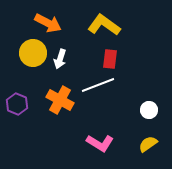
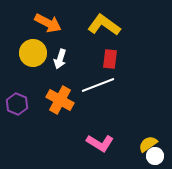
white circle: moved 6 px right, 46 px down
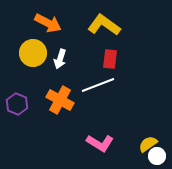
white circle: moved 2 px right
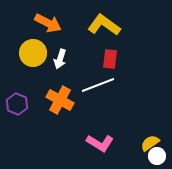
yellow semicircle: moved 2 px right, 1 px up
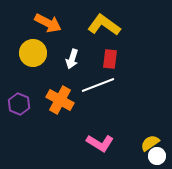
white arrow: moved 12 px right
purple hexagon: moved 2 px right
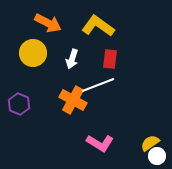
yellow L-shape: moved 6 px left, 1 px down
orange cross: moved 13 px right
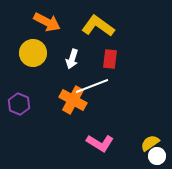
orange arrow: moved 1 px left, 1 px up
white line: moved 6 px left, 1 px down
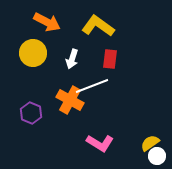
orange cross: moved 3 px left
purple hexagon: moved 12 px right, 9 px down
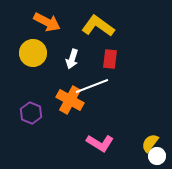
yellow semicircle: rotated 18 degrees counterclockwise
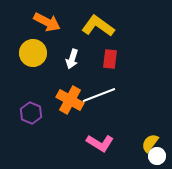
white line: moved 7 px right, 9 px down
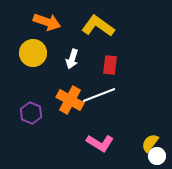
orange arrow: rotated 8 degrees counterclockwise
red rectangle: moved 6 px down
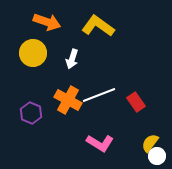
red rectangle: moved 26 px right, 37 px down; rotated 42 degrees counterclockwise
orange cross: moved 2 px left
